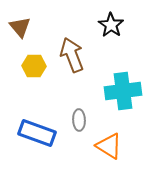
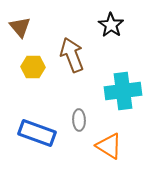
yellow hexagon: moved 1 px left, 1 px down
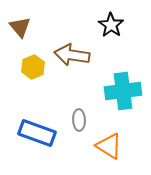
brown arrow: rotated 60 degrees counterclockwise
yellow hexagon: rotated 25 degrees counterclockwise
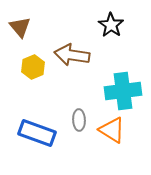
orange triangle: moved 3 px right, 16 px up
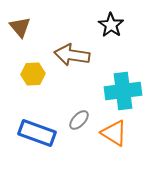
yellow hexagon: moved 7 px down; rotated 20 degrees clockwise
gray ellipse: rotated 45 degrees clockwise
orange triangle: moved 2 px right, 3 px down
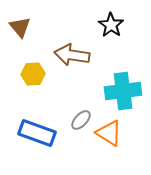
gray ellipse: moved 2 px right
orange triangle: moved 5 px left
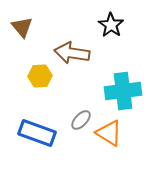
brown triangle: moved 2 px right
brown arrow: moved 2 px up
yellow hexagon: moved 7 px right, 2 px down
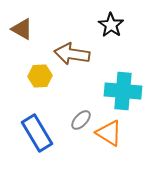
brown triangle: moved 2 px down; rotated 20 degrees counterclockwise
brown arrow: moved 1 px down
cyan cross: rotated 12 degrees clockwise
blue rectangle: rotated 39 degrees clockwise
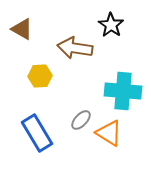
brown arrow: moved 3 px right, 6 px up
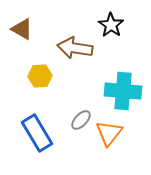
orange triangle: rotated 36 degrees clockwise
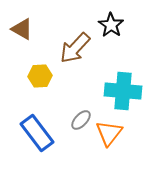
brown arrow: rotated 56 degrees counterclockwise
blue rectangle: rotated 6 degrees counterclockwise
